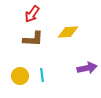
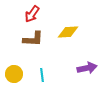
yellow circle: moved 6 px left, 2 px up
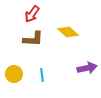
yellow diamond: rotated 45 degrees clockwise
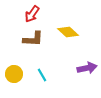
cyan line: rotated 24 degrees counterclockwise
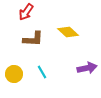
red arrow: moved 6 px left, 2 px up
cyan line: moved 3 px up
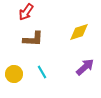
yellow diamond: moved 11 px right; rotated 60 degrees counterclockwise
purple arrow: moved 2 px left, 1 px up; rotated 30 degrees counterclockwise
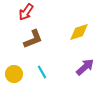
brown L-shape: rotated 25 degrees counterclockwise
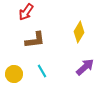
yellow diamond: rotated 40 degrees counterclockwise
brown L-shape: moved 2 px right, 1 px down; rotated 15 degrees clockwise
cyan line: moved 1 px up
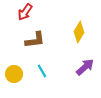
red arrow: moved 1 px left
